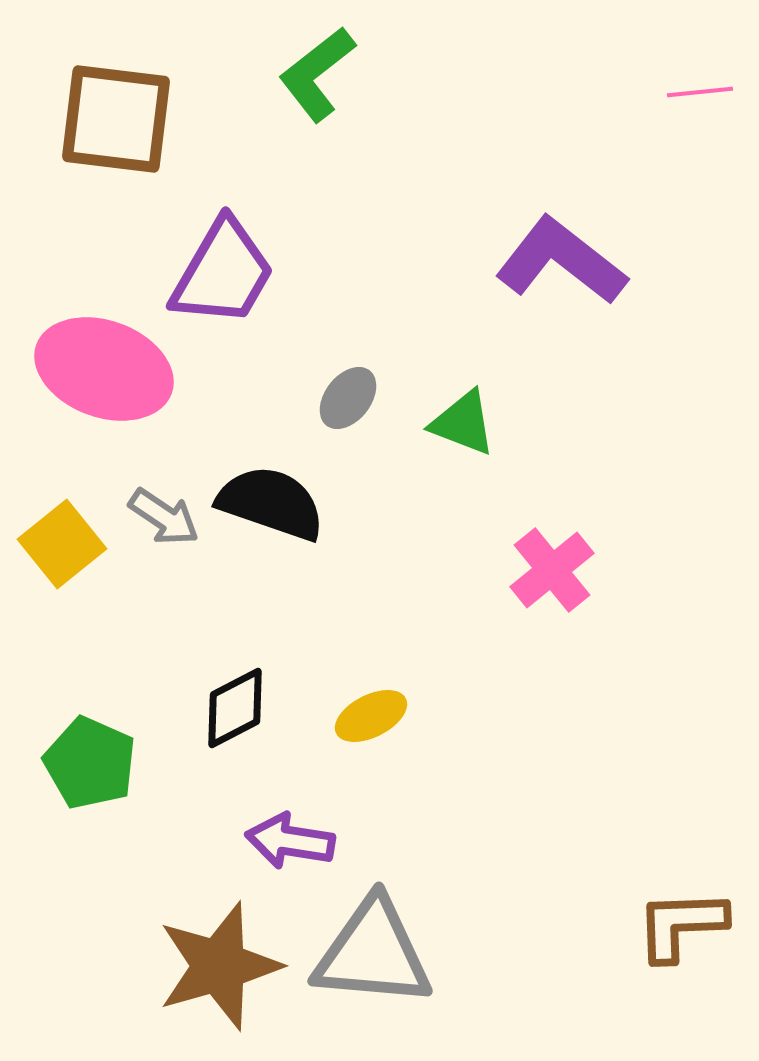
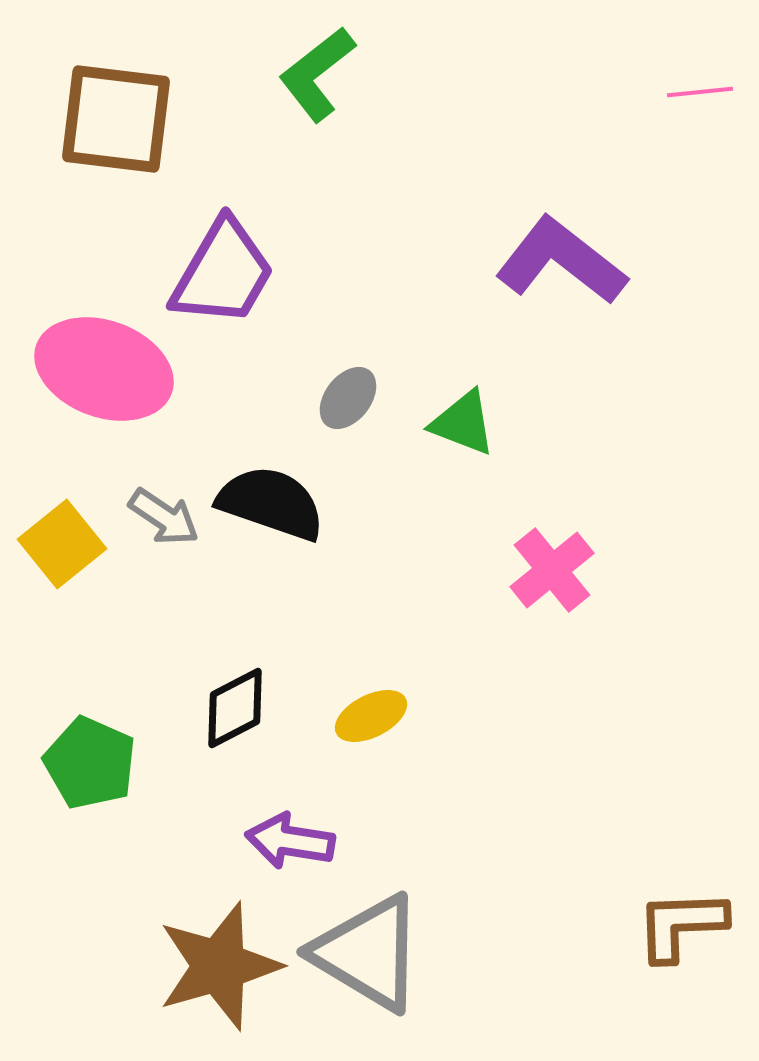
gray triangle: moved 5 px left; rotated 26 degrees clockwise
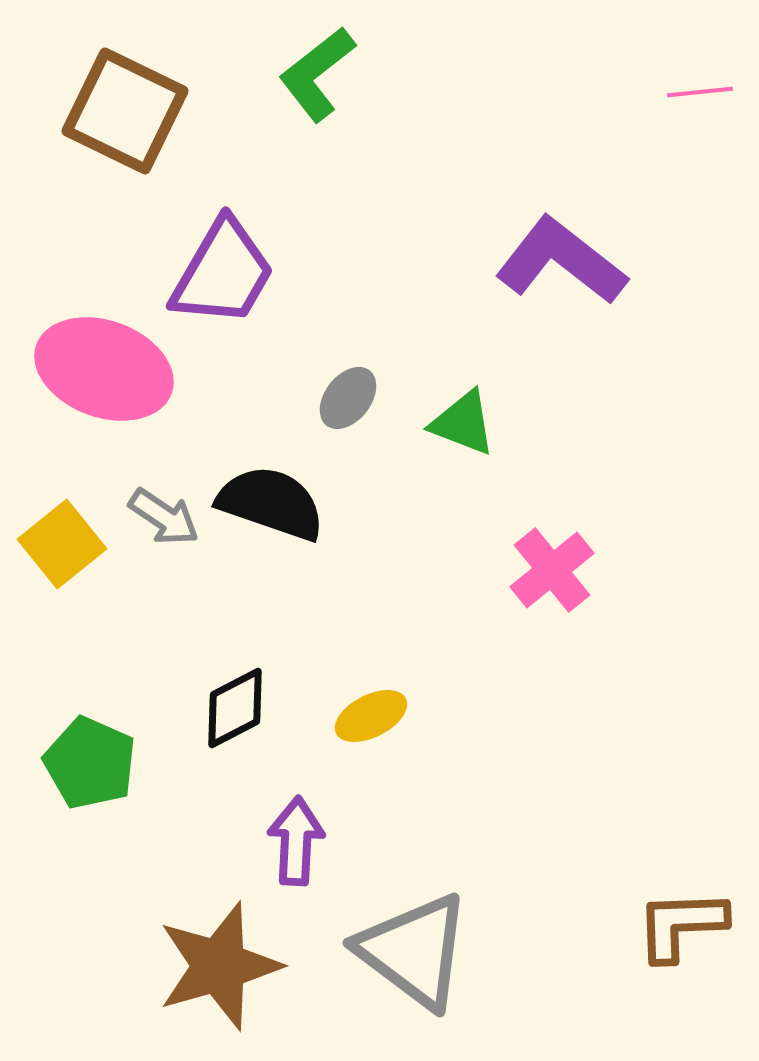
brown square: moved 9 px right, 8 px up; rotated 19 degrees clockwise
purple arrow: moved 6 px right; rotated 84 degrees clockwise
gray triangle: moved 46 px right, 2 px up; rotated 6 degrees clockwise
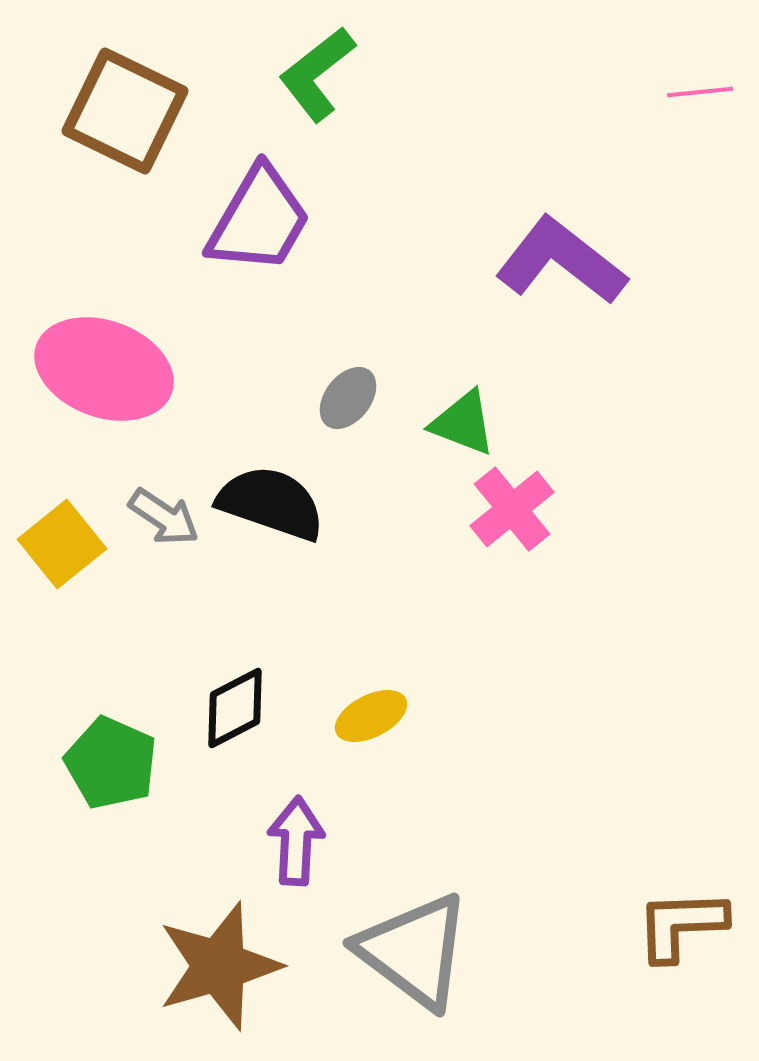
purple trapezoid: moved 36 px right, 53 px up
pink cross: moved 40 px left, 61 px up
green pentagon: moved 21 px right
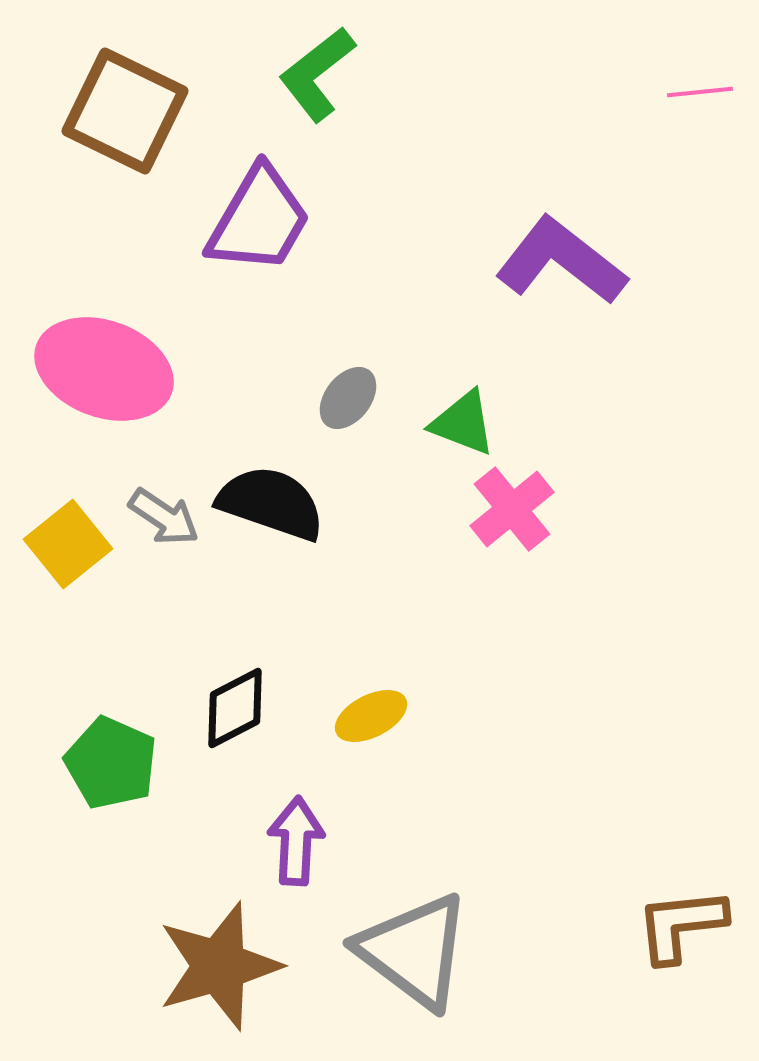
yellow square: moved 6 px right
brown L-shape: rotated 4 degrees counterclockwise
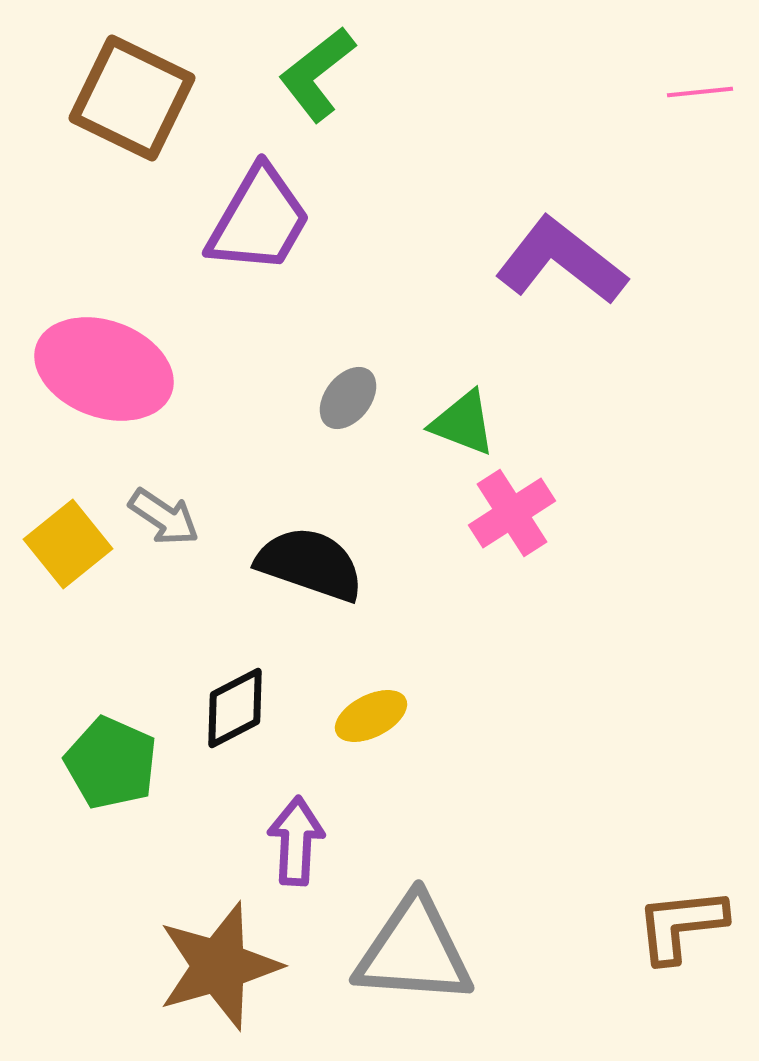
brown square: moved 7 px right, 13 px up
black semicircle: moved 39 px right, 61 px down
pink cross: moved 4 px down; rotated 6 degrees clockwise
gray triangle: rotated 33 degrees counterclockwise
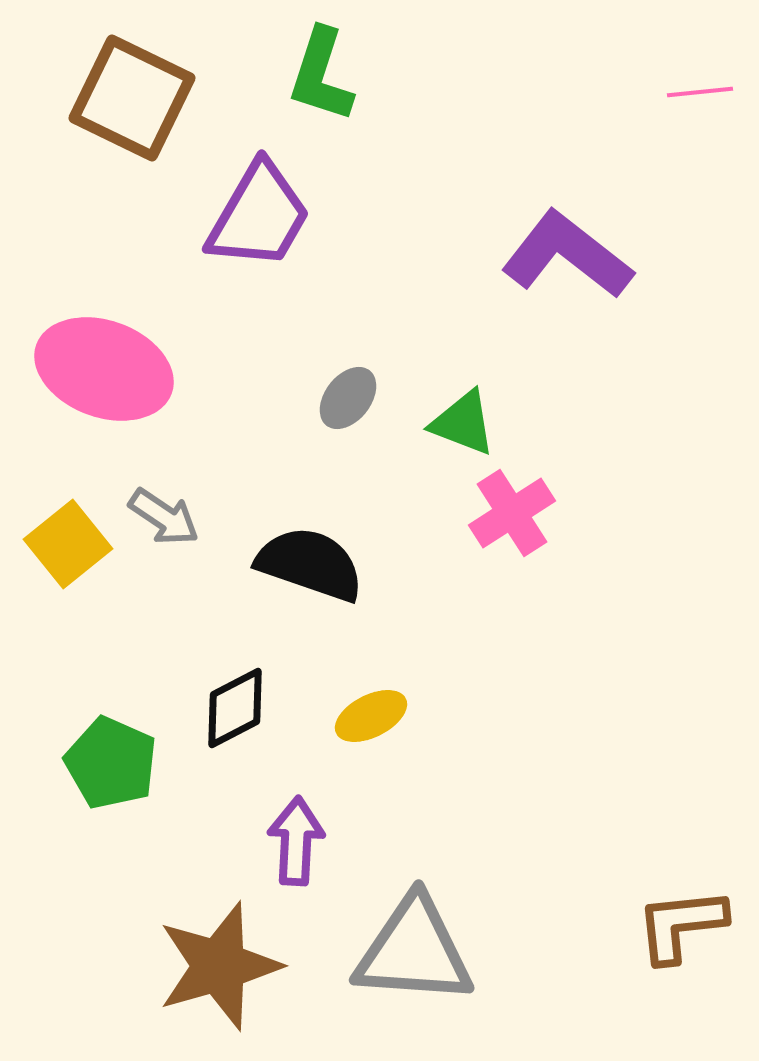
green L-shape: moved 4 px right, 1 px down; rotated 34 degrees counterclockwise
purple trapezoid: moved 4 px up
purple L-shape: moved 6 px right, 6 px up
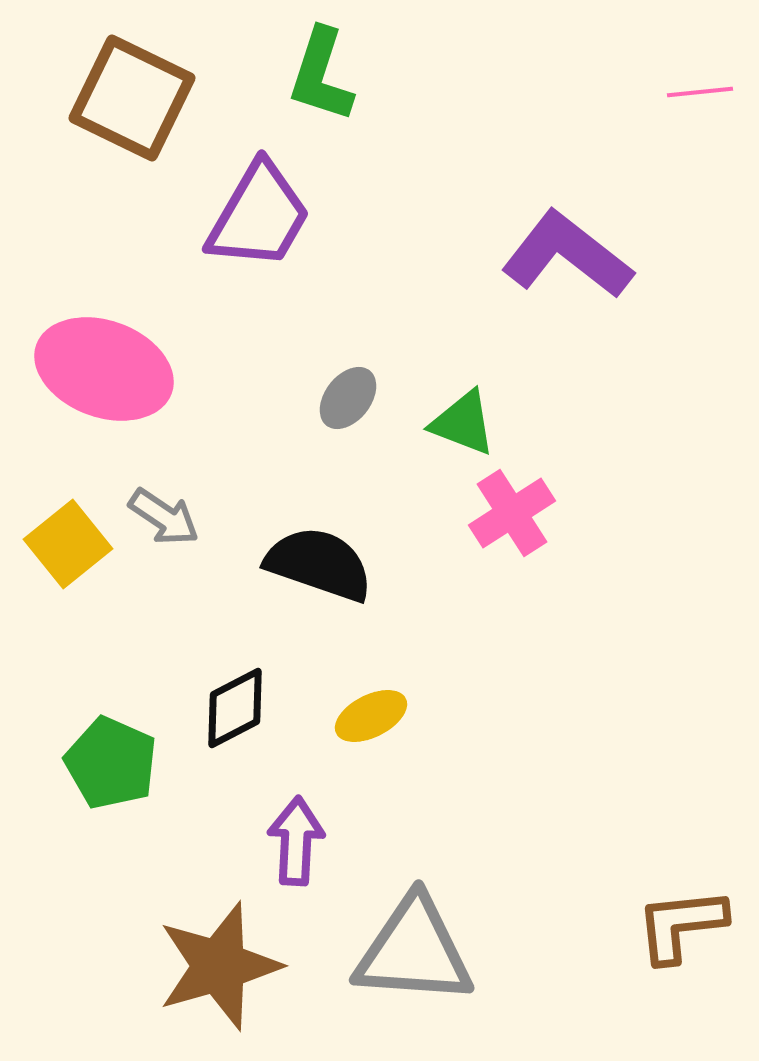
black semicircle: moved 9 px right
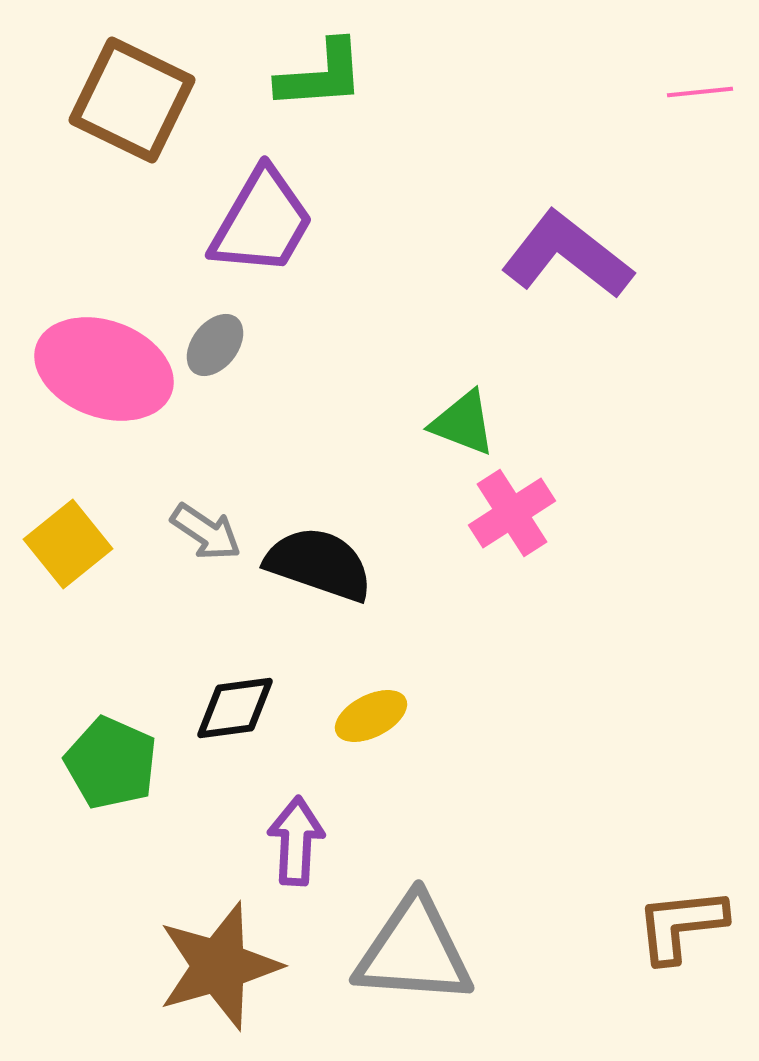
green L-shape: rotated 112 degrees counterclockwise
brown square: moved 2 px down
purple trapezoid: moved 3 px right, 6 px down
gray ellipse: moved 133 px left, 53 px up
gray arrow: moved 42 px right, 15 px down
black diamond: rotated 20 degrees clockwise
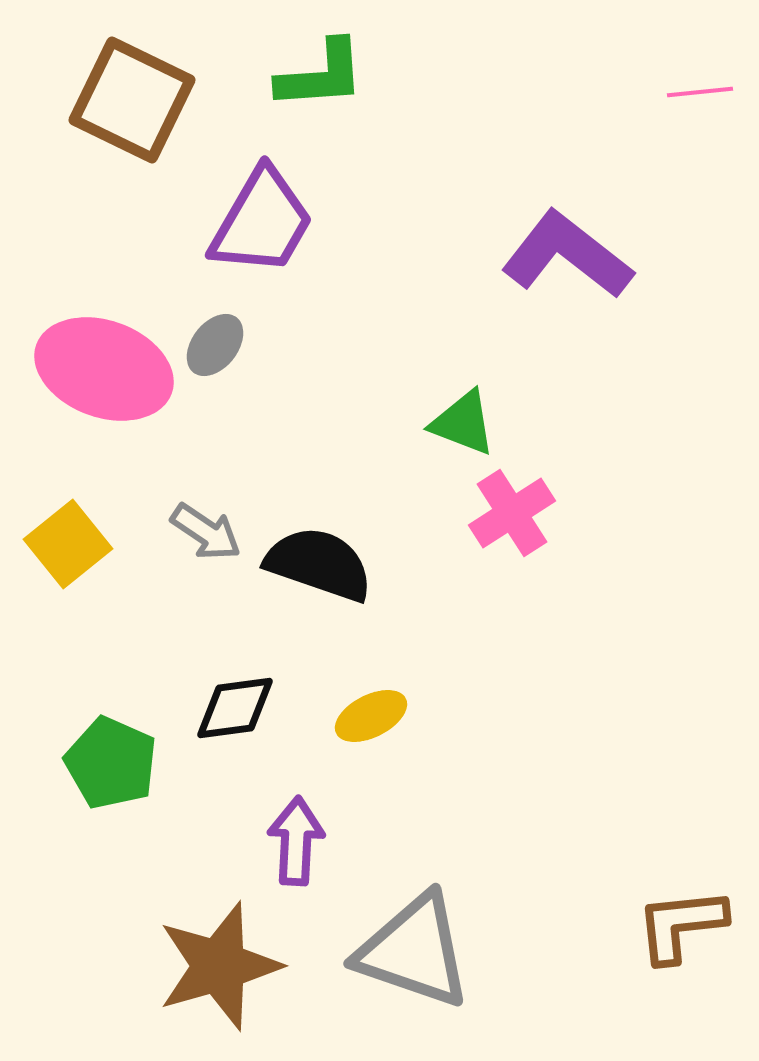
gray triangle: rotated 15 degrees clockwise
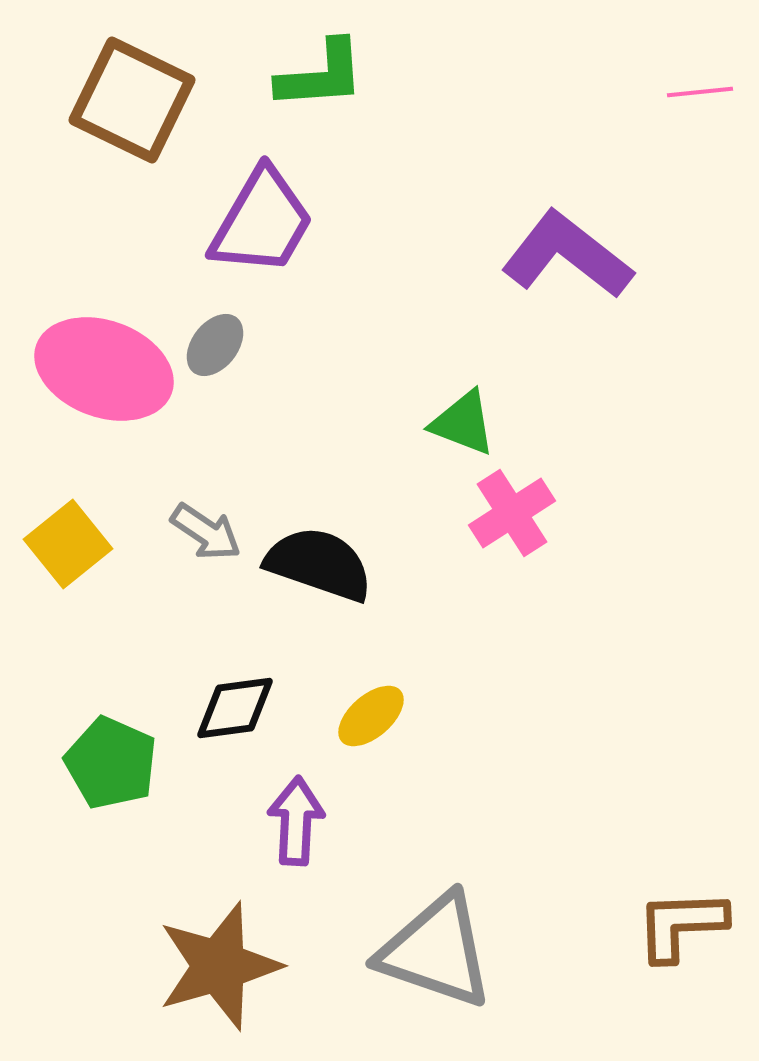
yellow ellipse: rotated 14 degrees counterclockwise
purple arrow: moved 20 px up
brown L-shape: rotated 4 degrees clockwise
gray triangle: moved 22 px right
